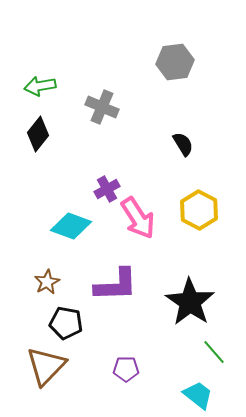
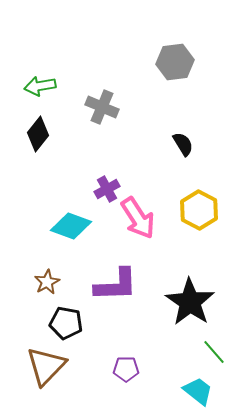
cyan trapezoid: moved 4 px up
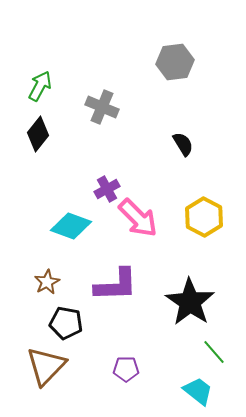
green arrow: rotated 128 degrees clockwise
yellow hexagon: moved 5 px right, 7 px down
pink arrow: rotated 12 degrees counterclockwise
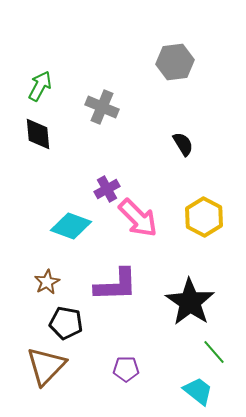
black diamond: rotated 44 degrees counterclockwise
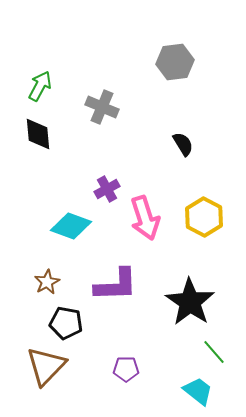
pink arrow: moved 7 px right; rotated 27 degrees clockwise
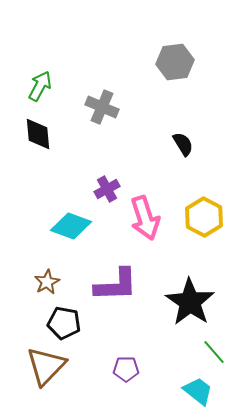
black pentagon: moved 2 px left
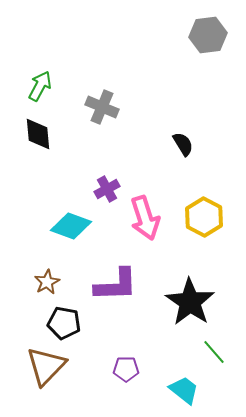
gray hexagon: moved 33 px right, 27 px up
cyan trapezoid: moved 14 px left, 1 px up
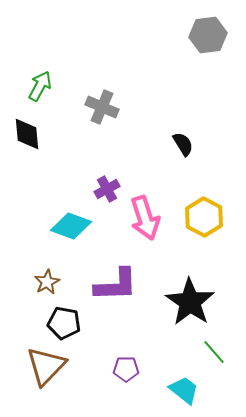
black diamond: moved 11 px left
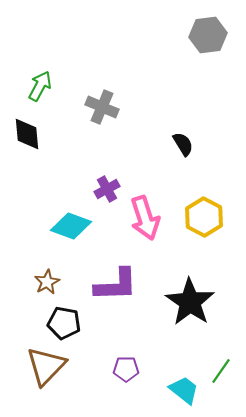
green line: moved 7 px right, 19 px down; rotated 76 degrees clockwise
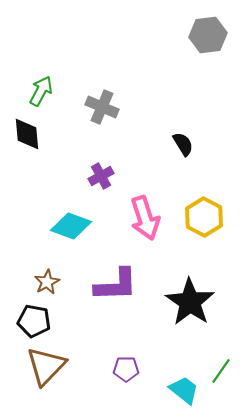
green arrow: moved 1 px right, 5 px down
purple cross: moved 6 px left, 13 px up
black pentagon: moved 30 px left, 2 px up
